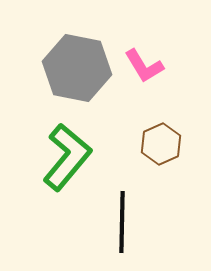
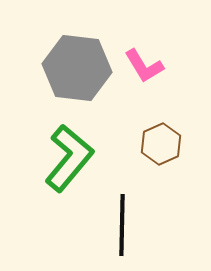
gray hexagon: rotated 4 degrees counterclockwise
green L-shape: moved 2 px right, 1 px down
black line: moved 3 px down
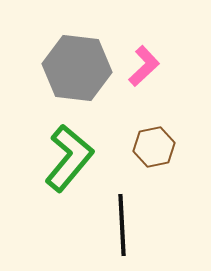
pink L-shape: rotated 102 degrees counterclockwise
brown hexagon: moved 7 px left, 3 px down; rotated 12 degrees clockwise
black line: rotated 4 degrees counterclockwise
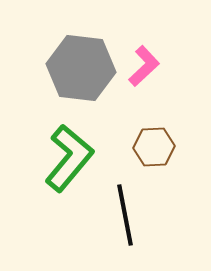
gray hexagon: moved 4 px right
brown hexagon: rotated 9 degrees clockwise
black line: moved 3 px right, 10 px up; rotated 8 degrees counterclockwise
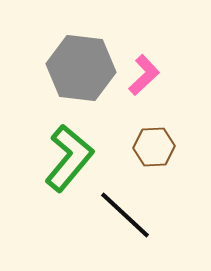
pink L-shape: moved 9 px down
black line: rotated 36 degrees counterclockwise
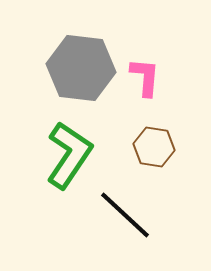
pink L-shape: moved 1 px right, 2 px down; rotated 42 degrees counterclockwise
brown hexagon: rotated 12 degrees clockwise
green L-shape: moved 3 px up; rotated 6 degrees counterclockwise
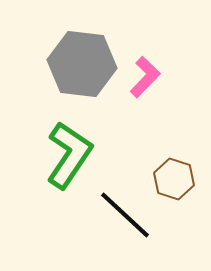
gray hexagon: moved 1 px right, 4 px up
pink L-shape: rotated 39 degrees clockwise
brown hexagon: moved 20 px right, 32 px down; rotated 9 degrees clockwise
